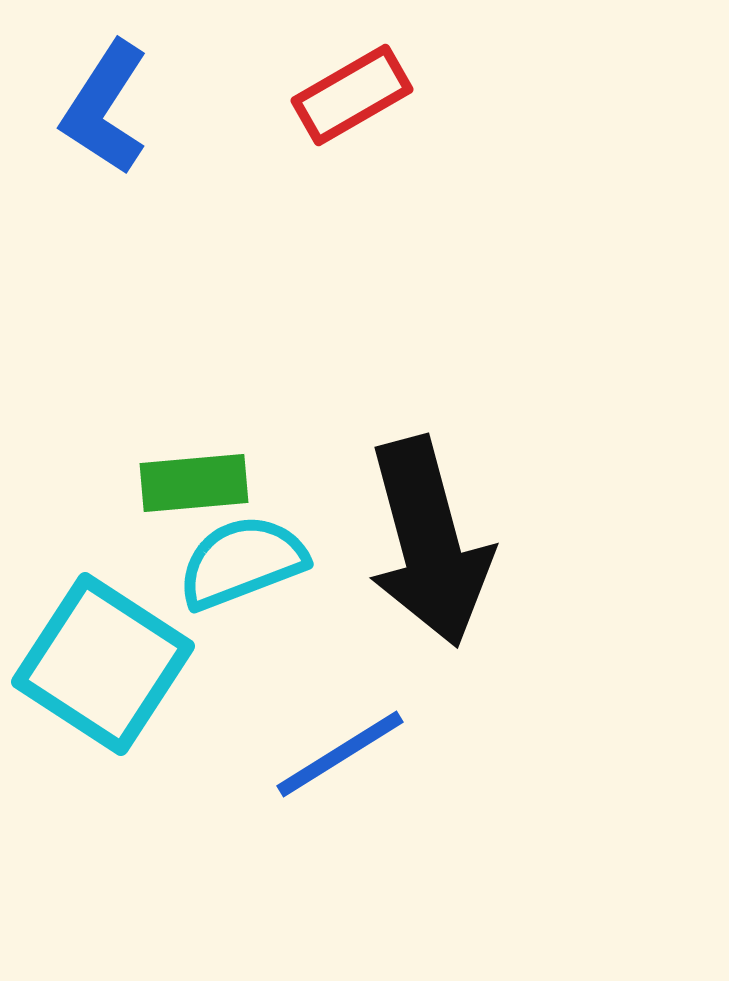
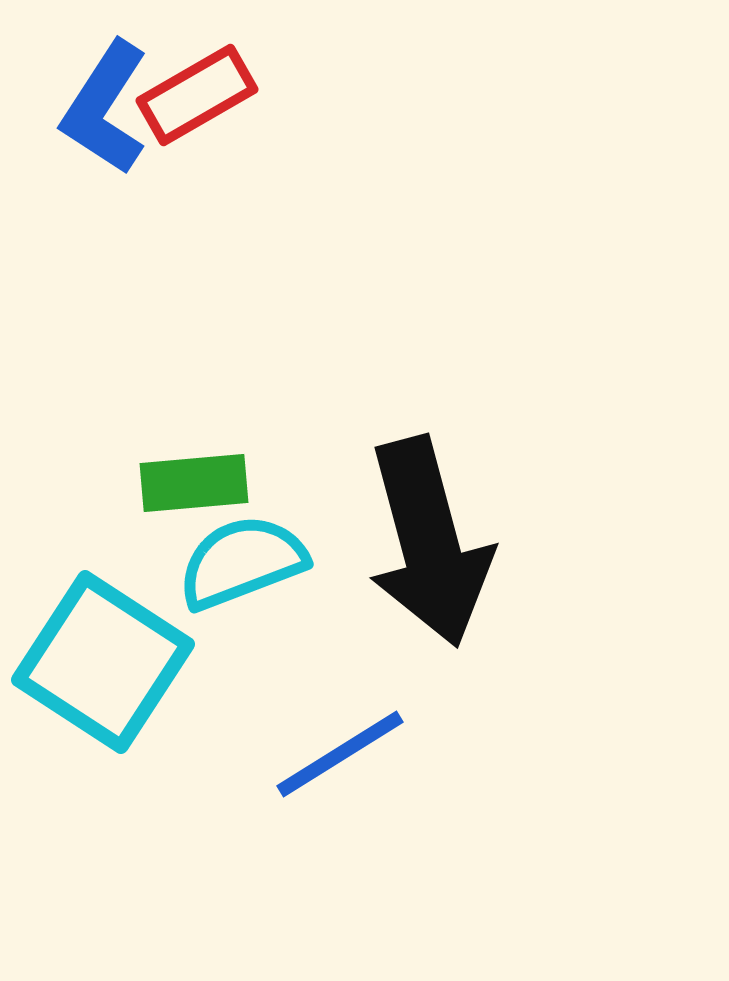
red rectangle: moved 155 px left
cyan square: moved 2 px up
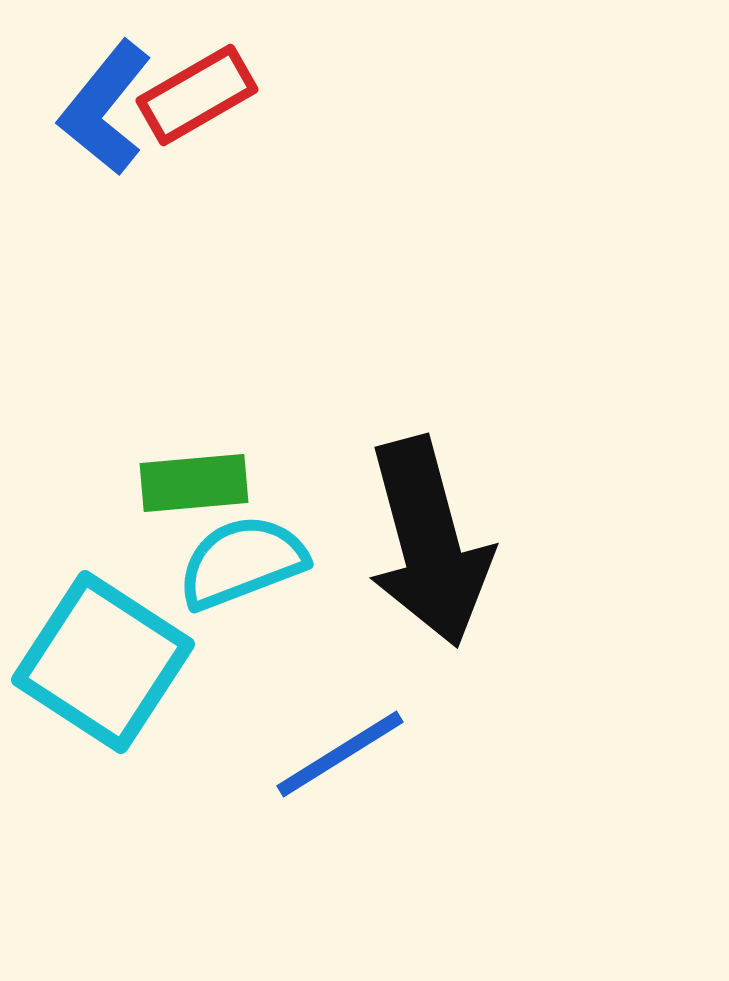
blue L-shape: rotated 6 degrees clockwise
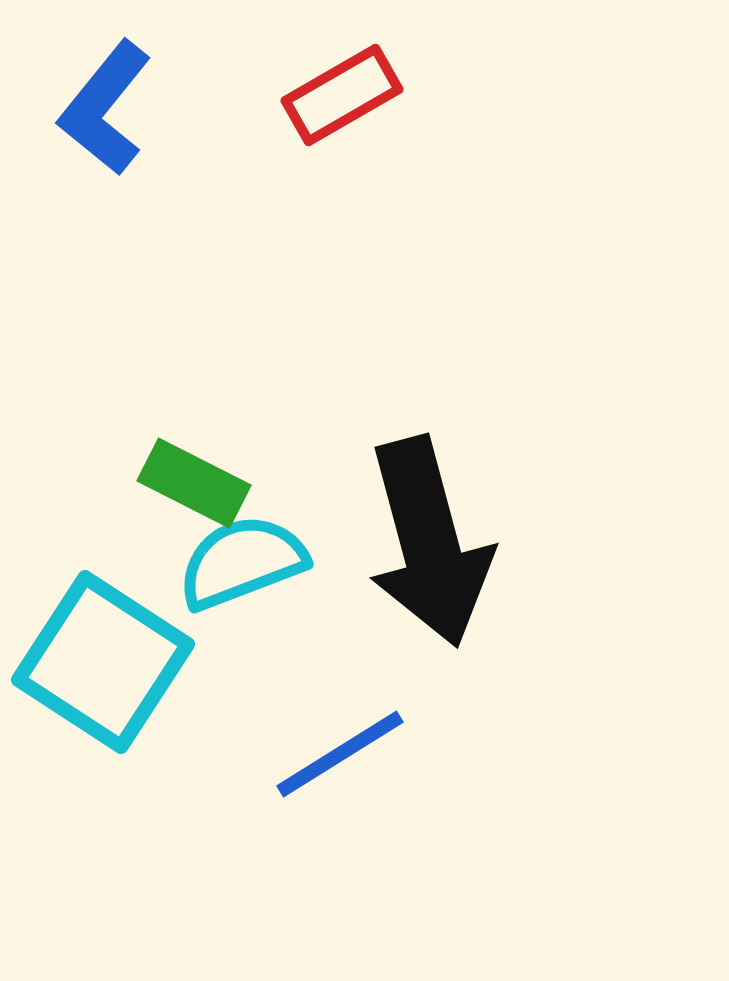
red rectangle: moved 145 px right
green rectangle: rotated 32 degrees clockwise
